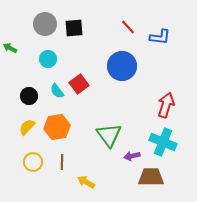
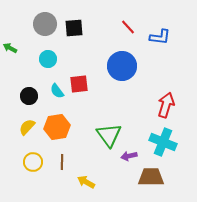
red square: rotated 30 degrees clockwise
purple arrow: moved 3 px left
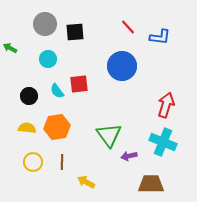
black square: moved 1 px right, 4 px down
yellow semicircle: moved 1 px down; rotated 54 degrees clockwise
brown trapezoid: moved 7 px down
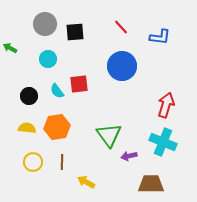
red line: moved 7 px left
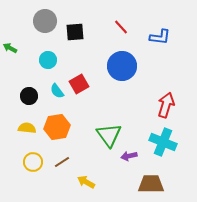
gray circle: moved 3 px up
cyan circle: moved 1 px down
red square: rotated 24 degrees counterclockwise
brown line: rotated 56 degrees clockwise
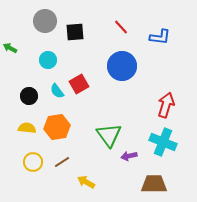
brown trapezoid: moved 3 px right
